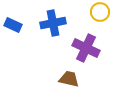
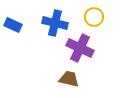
yellow circle: moved 6 px left, 5 px down
blue cross: moved 2 px right; rotated 25 degrees clockwise
purple cross: moved 6 px left
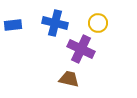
yellow circle: moved 4 px right, 6 px down
blue rectangle: rotated 30 degrees counterclockwise
purple cross: moved 1 px right, 1 px down
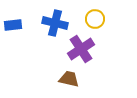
yellow circle: moved 3 px left, 4 px up
purple cross: rotated 32 degrees clockwise
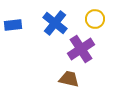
blue cross: rotated 25 degrees clockwise
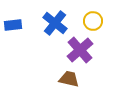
yellow circle: moved 2 px left, 2 px down
purple cross: moved 1 px left, 1 px down; rotated 8 degrees counterclockwise
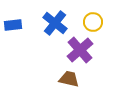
yellow circle: moved 1 px down
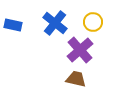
blue rectangle: rotated 18 degrees clockwise
brown trapezoid: moved 7 px right
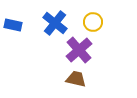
purple cross: moved 1 px left
